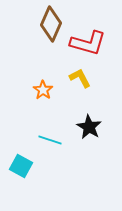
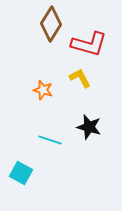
brown diamond: rotated 8 degrees clockwise
red L-shape: moved 1 px right, 1 px down
orange star: rotated 18 degrees counterclockwise
black star: rotated 15 degrees counterclockwise
cyan square: moved 7 px down
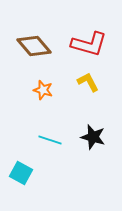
brown diamond: moved 17 px left, 22 px down; rotated 72 degrees counterclockwise
yellow L-shape: moved 8 px right, 4 px down
black star: moved 4 px right, 10 px down
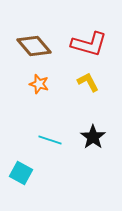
orange star: moved 4 px left, 6 px up
black star: rotated 20 degrees clockwise
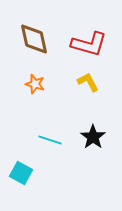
brown diamond: moved 7 px up; rotated 28 degrees clockwise
orange star: moved 4 px left
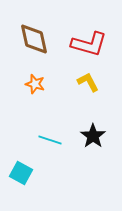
black star: moved 1 px up
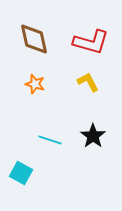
red L-shape: moved 2 px right, 2 px up
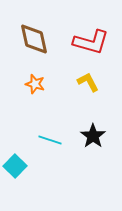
cyan square: moved 6 px left, 7 px up; rotated 15 degrees clockwise
